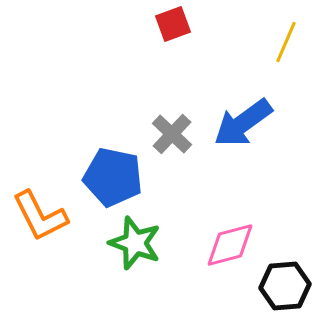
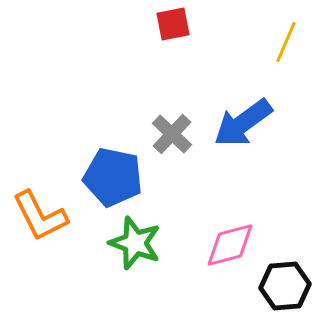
red square: rotated 9 degrees clockwise
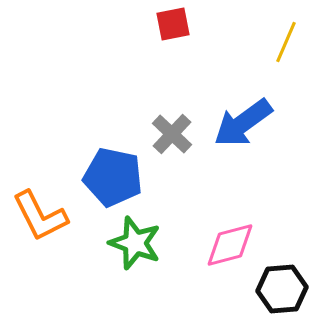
black hexagon: moved 3 px left, 3 px down
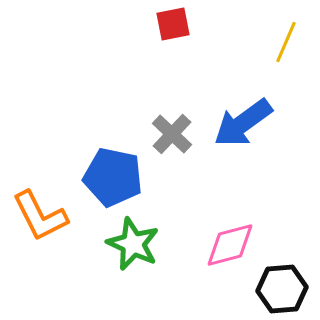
green star: moved 2 px left, 1 px down; rotated 4 degrees clockwise
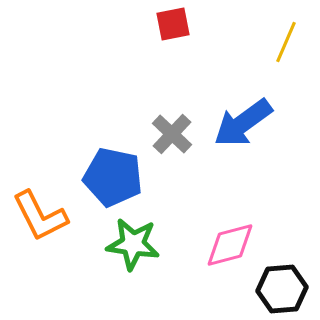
green star: rotated 16 degrees counterclockwise
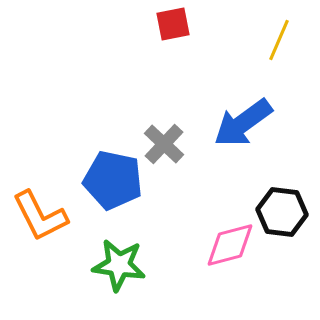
yellow line: moved 7 px left, 2 px up
gray cross: moved 8 px left, 10 px down
blue pentagon: moved 3 px down
green star: moved 14 px left, 21 px down
black hexagon: moved 77 px up; rotated 12 degrees clockwise
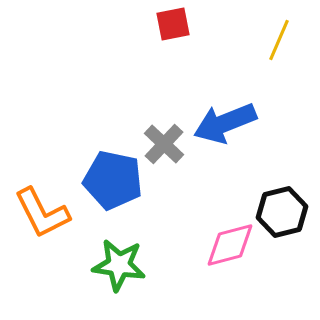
blue arrow: moved 18 px left; rotated 14 degrees clockwise
black hexagon: rotated 21 degrees counterclockwise
orange L-shape: moved 2 px right, 3 px up
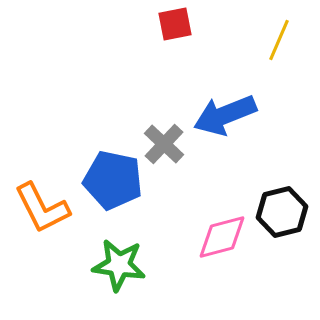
red square: moved 2 px right
blue arrow: moved 8 px up
orange L-shape: moved 5 px up
pink diamond: moved 8 px left, 8 px up
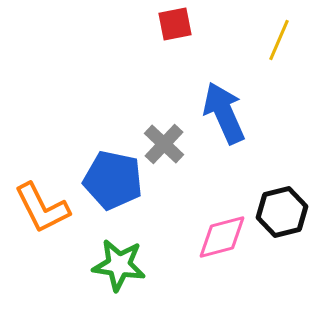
blue arrow: moved 1 px left, 2 px up; rotated 88 degrees clockwise
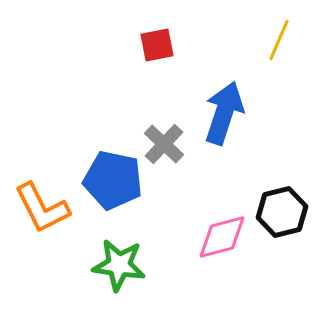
red square: moved 18 px left, 21 px down
blue arrow: rotated 42 degrees clockwise
